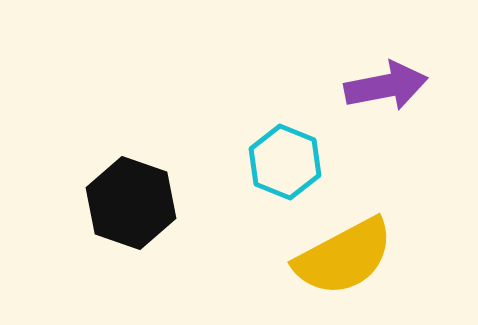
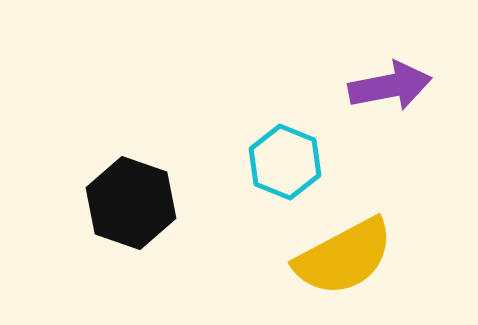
purple arrow: moved 4 px right
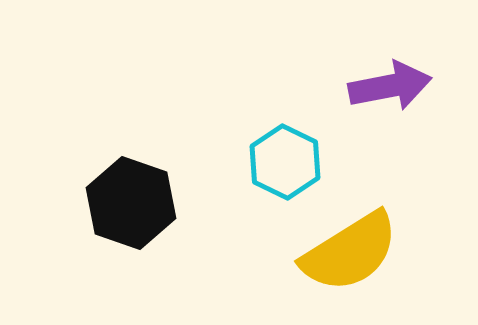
cyan hexagon: rotated 4 degrees clockwise
yellow semicircle: moved 6 px right, 5 px up; rotated 4 degrees counterclockwise
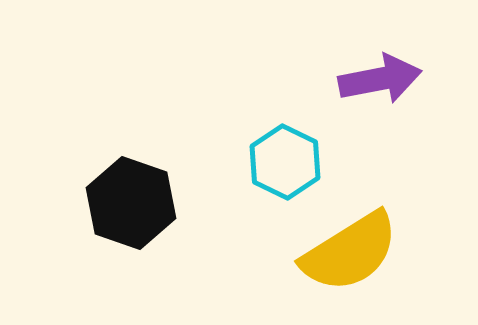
purple arrow: moved 10 px left, 7 px up
